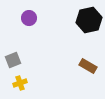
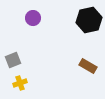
purple circle: moved 4 px right
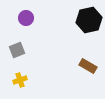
purple circle: moved 7 px left
gray square: moved 4 px right, 10 px up
yellow cross: moved 3 px up
